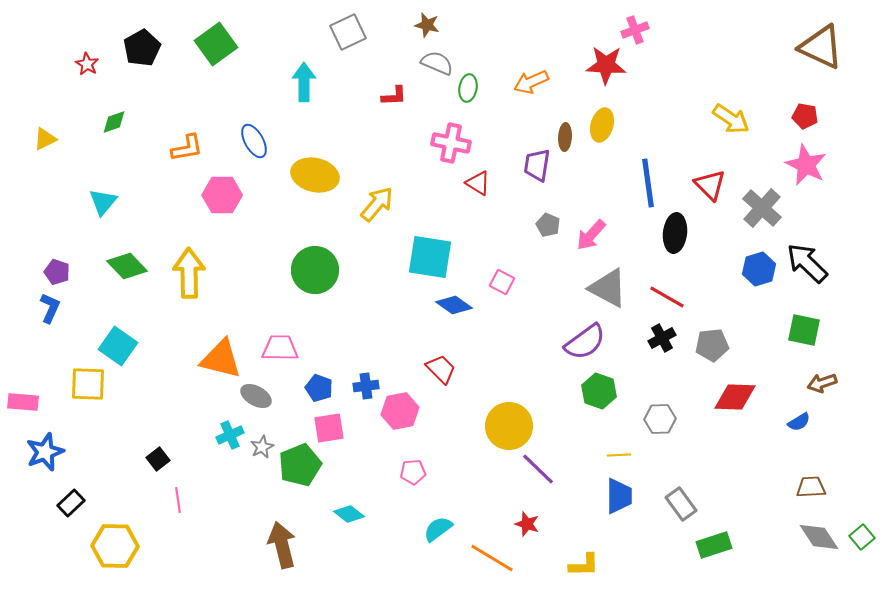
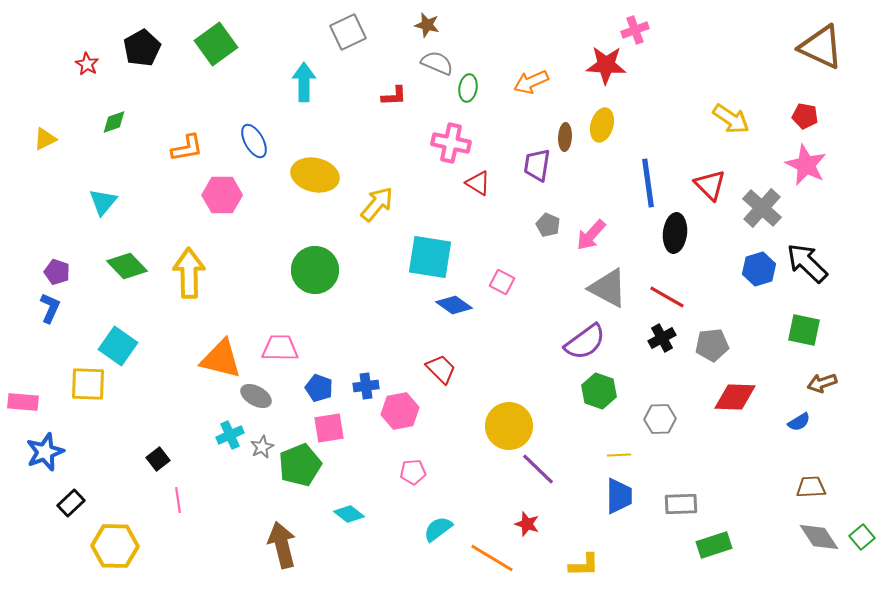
gray rectangle at (681, 504): rotated 56 degrees counterclockwise
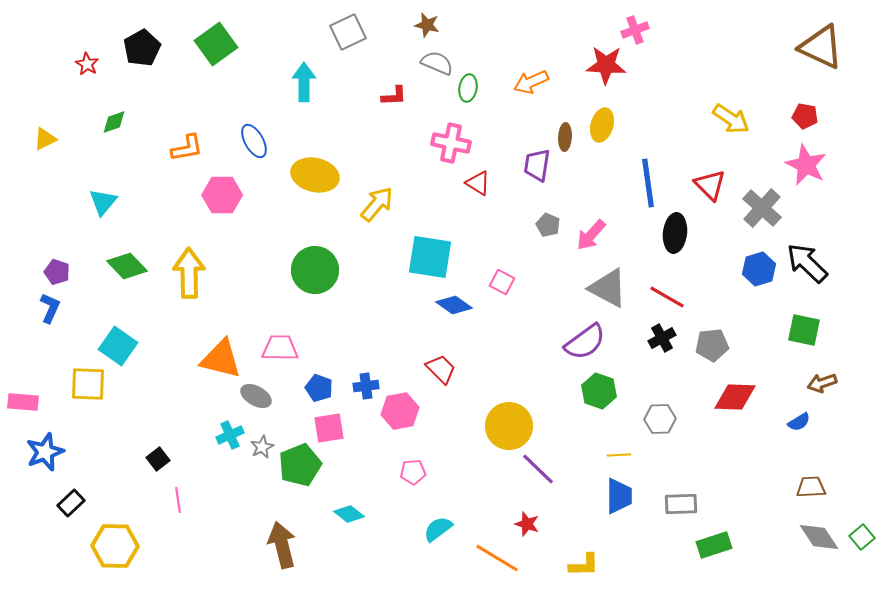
orange line at (492, 558): moved 5 px right
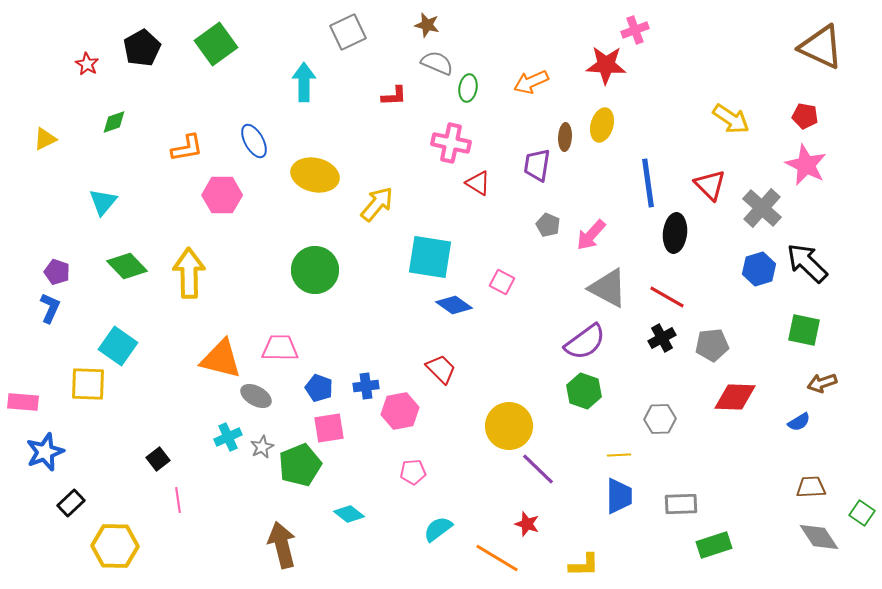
green hexagon at (599, 391): moved 15 px left
cyan cross at (230, 435): moved 2 px left, 2 px down
green square at (862, 537): moved 24 px up; rotated 15 degrees counterclockwise
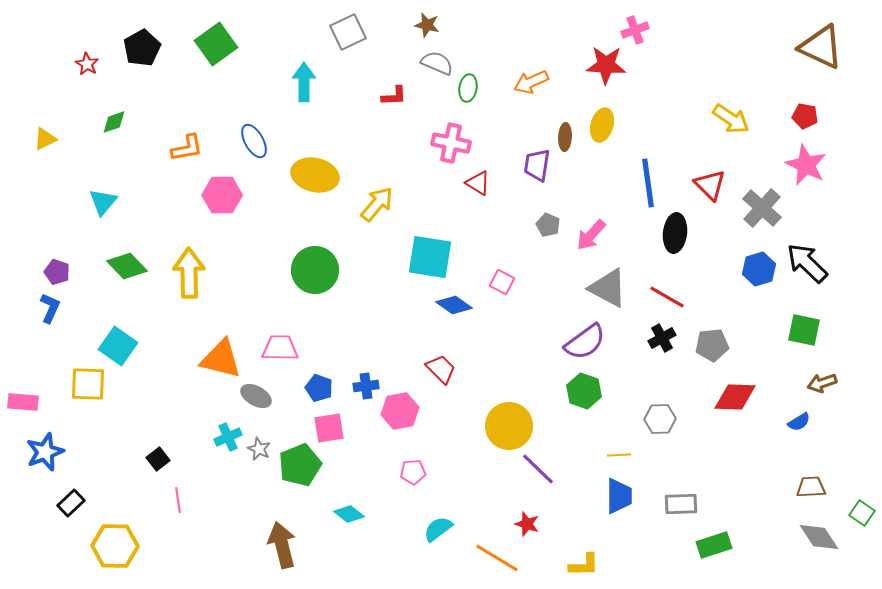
gray star at (262, 447): moved 3 px left, 2 px down; rotated 20 degrees counterclockwise
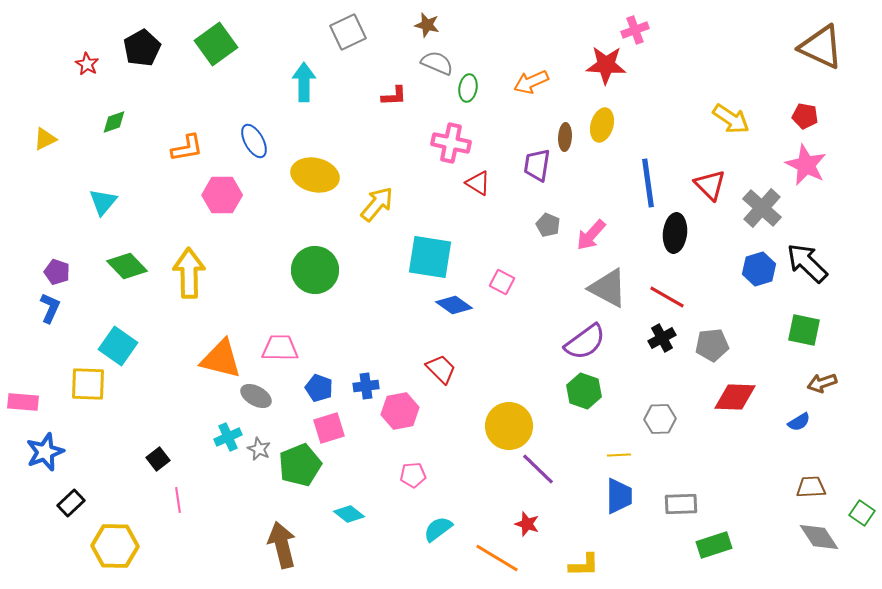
pink square at (329, 428): rotated 8 degrees counterclockwise
pink pentagon at (413, 472): moved 3 px down
